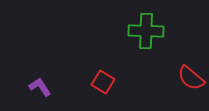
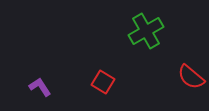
green cross: rotated 32 degrees counterclockwise
red semicircle: moved 1 px up
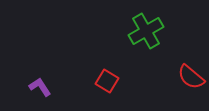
red square: moved 4 px right, 1 px up
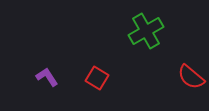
red square: moved 10 px left, 3 px up
purple L-shape: moved 7 px right, 10 px up
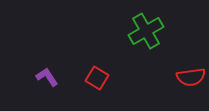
red semicircle: rotated 48 degrees counterclockwise
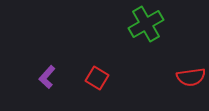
green cross: moved 7 px up
purple L-shape: rotated 105 degrees counterclockwise
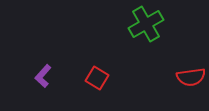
purple L-shape: moved 4 px left, 1 px up
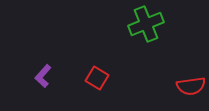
green cross: rotated 8 degrees clockwise
red semicircle: moved 9 px down
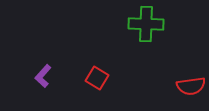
green cross: rotated 24 degrees clockwise
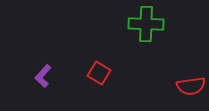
red square: moved 2 px right, 5 px up
